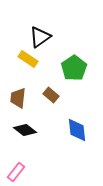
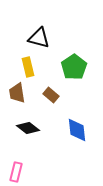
black triangle: moved 1 px left, 1 px down; rotated 50 degrees clockwise
yellow rectangle: moved 8 px down; rotated 42 degrees clockwise
green pentagon: moved 1 px up
brown trapezoid: moved 1 px left, 5 px up; rotated 15 degrees counterclockwise
black diamond: moved 3 px right, 2 px up
pink rectangle: rotated 24 degrees counterclockwise
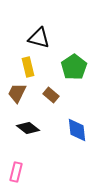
brown trapezoid: rotated 35 degrees clockwise
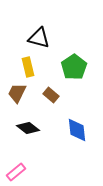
pink rectangle: rotated 36 degrees clockwise
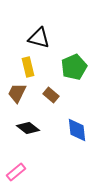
green pentagon: rotated 10 degrees clockwise
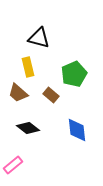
green pentagon: moved 7 px down
brown trapezoid: moved 1 px right; rotated 75 degrees counterclockwise
pink rectangle: moved 3 px left, 7 px up
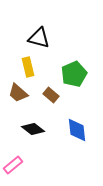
black diamond: moved 5 px right, 1 px down
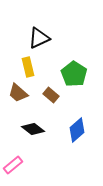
black triangle: rotated 40 degrees counterclockwise
green pentagon: rotated 15 degrees counterclockwise
blue diamond: rotated 55 degrees clockwise
